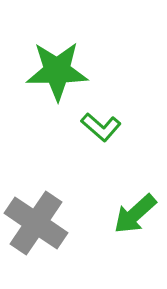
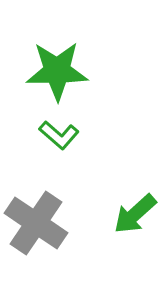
green L-shape: moved 42 px left, 8 px down
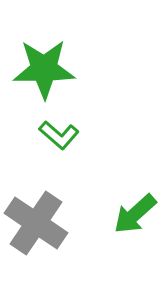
green star: moved 13 px left, 2 px up
